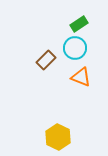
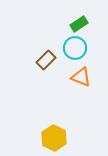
yellow hexagon: moved 4 px left, 1 px down
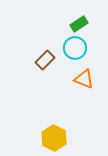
brown rectangle: moved 1 px left
orange triangle: moved 3 px right, 2 px down
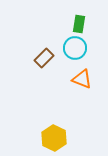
green rectangle: rotated 48 degrees counterclockwise
brown rectangle: moved 1 px left, 2 px up
orange triangle: moved 2 px left
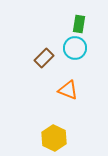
orange triangle: moved 14 px left, 11 px down
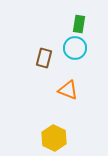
brown rectangle: rotated 30 degrees counterclockwise
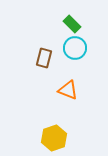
green rectangle: moved 7 px left; rotated 54 degrees counterclockwise
yellow hexagon: rotated 15 degrees clockwise
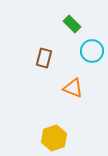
cyan circle: moved 17 px right, 3 px down
orange triangle: moved 5 px right, 2 px up
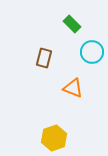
cyan circle: moved 1 px down
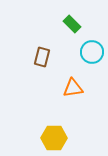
brown rectangle: moved 2 px left, 1 px up
orange triangle: rotated 30 degrees counterclockwise
yellow hexagon: rotated 20 degrees clockwise
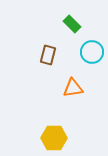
brown rectangle: moved 6 px right, 2 px up
